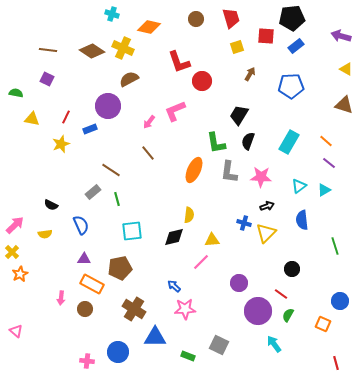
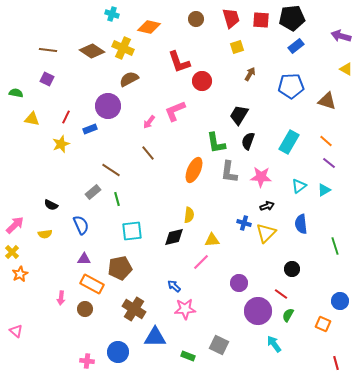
red square at (266, 36): moved 5 px left, 16 px up
brown triangle at (344, 105): moved 17 px left, 4 px up
blue semicircle at (302, 220): moved 1 px left, 4 px down
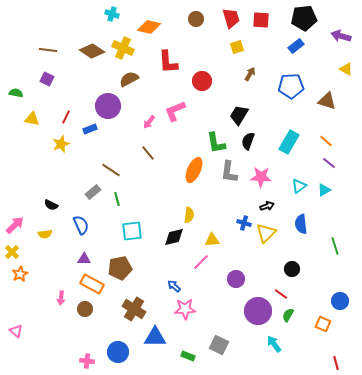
black pentagon at (292, 18): moved 12 px right
red L-shape at (179, 62): moved 11 px left; rotated 15 degrees clockwise
purple circle at (239, 283): moved 3 px left, 4 px up
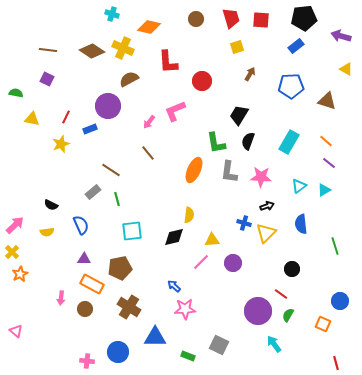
yellow semicircle at (45, 234): moved 2 px right, 2 px up
purple circle at (236, 279): moved 3 px left, 16 px up
brown cross at (134, 309): moved 5 px left, 2 px up
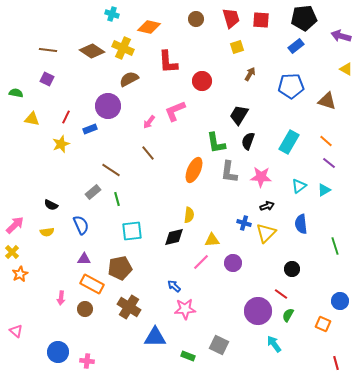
blue circle at (118, 352): moved 60 px left
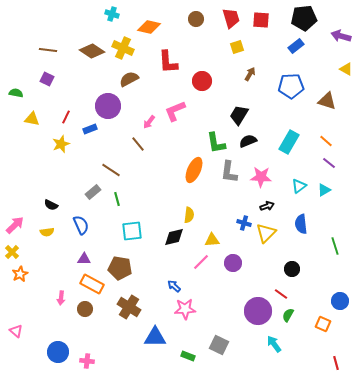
black semicircle at (248, 141): rotated 48 degrees clockwise
brown line at (148, 153): moved 10 px left, 9 px up
brown pentagon at (120, 268): rotated 20 degrees clockwise
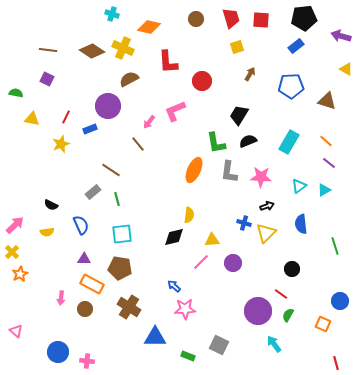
cyan square at (132, 231): moved 10 px left, 3 px down
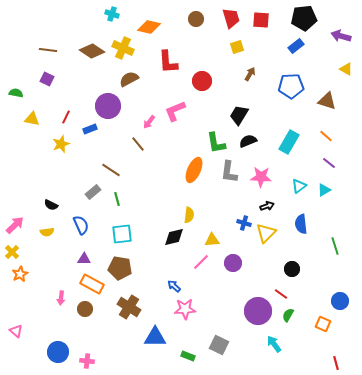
orange line at (326, 141): moved 5 px up
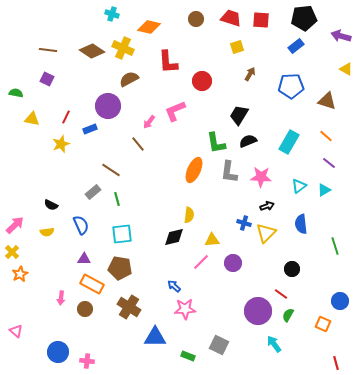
red trapezoid at (231, 18): rotated 55 degrees counterclockwise
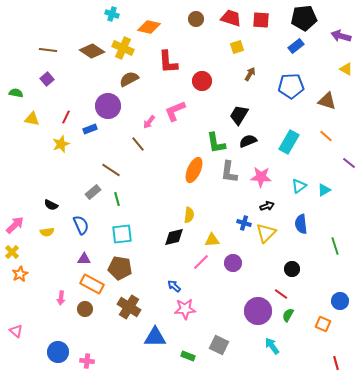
purple square at (47, 79): rotated 24 degrees clockwise
purple line at (329, 163): moved 20 px right
cyan arrow at (274, 344): moved 2 px left, 2 px down
